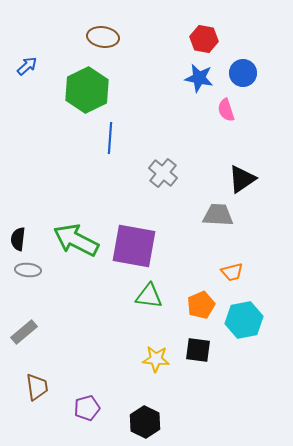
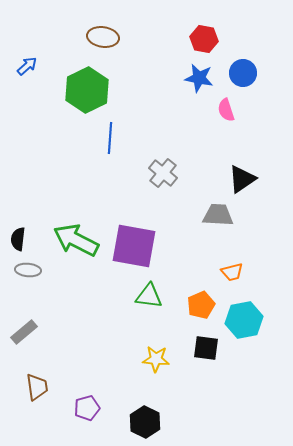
black square: moved 8 px right, 2 px up
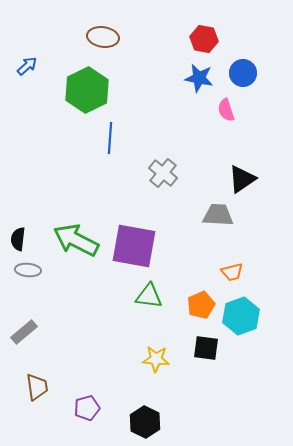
cyan hexagon: moved 3 px left, 4 px up; rotated 9 degrees counterclockwise
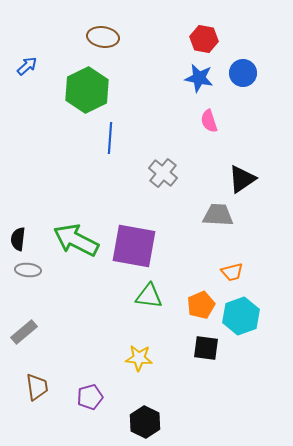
pink semicircle: moved 17 px left, 11 px down
yellow star: moved 17 px left, 1 px up
purple pentagon: moved 3 px right, 11 px up
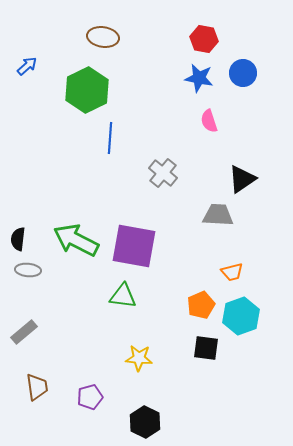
green triangle: moved 26 px left
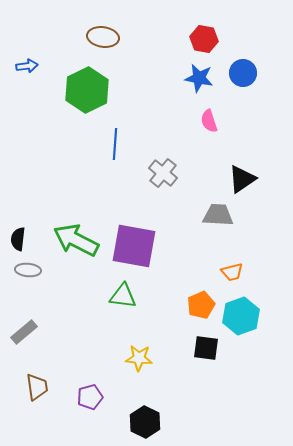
blue arrow: rotated 35 degrees clockwise
blue line: moved 5 px right, 6 px down
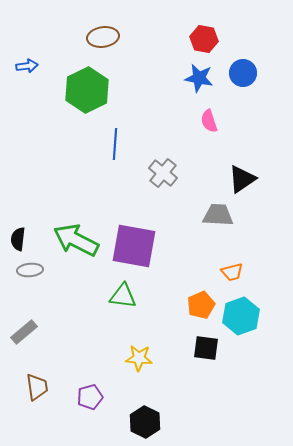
brown ellipse: rotated 16 degrees counterclockwise
gray ellipse: moved 2 px right; rotated 10 degrees counterclockwise
